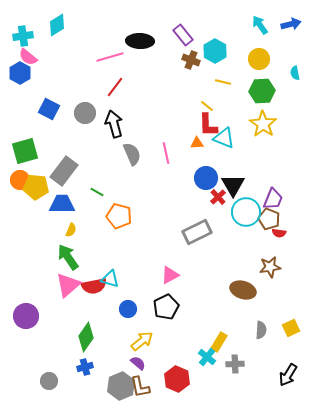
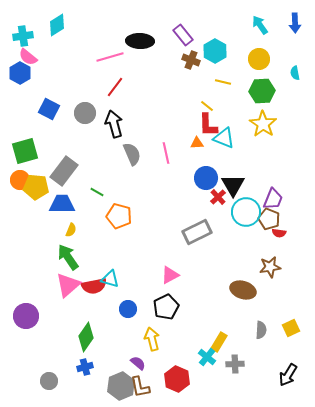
blue arrow at (291, 24): moved 4 px right, 1 px up; rotated 102 degrees clockwise
yellow arrow at (142, 341): moved 10 px right, 2 px up; rotated 65 degrees counterclockwise
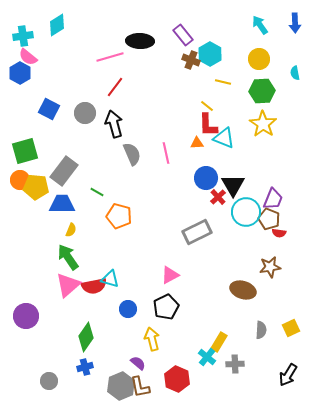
cyan hexagon at (215, 51): moved 5 px left, 3 px down
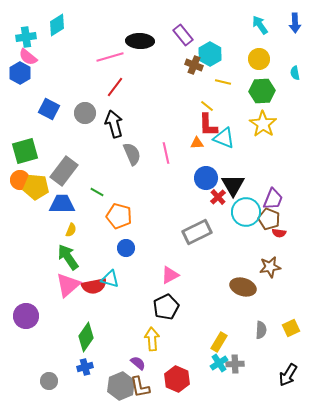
cyan cross at (23, 36): moved 3 px right, 1 px down
brown cross at (191, 60): moved 3 px right, 5 px down
brown ellipse at (243, 290): moved 3 px up
blue circle at (128, 309): moved 2 px left, 61 px up
yellow arrow at (152, 339): rotated 10 degrees clockwise
cyan cross at (207, 357): moved 12 px right, 6 px down; rotated 18 degrees clockwise
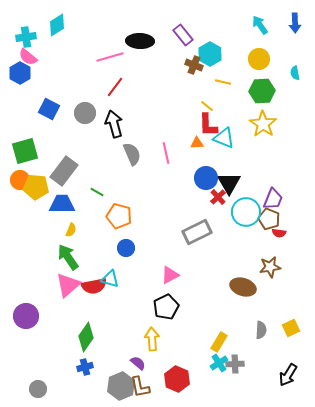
black triangle at (233, 185): moved 4 px left, 2 px up
gray circle at (49, 381): moved 11 px left, 8 px down
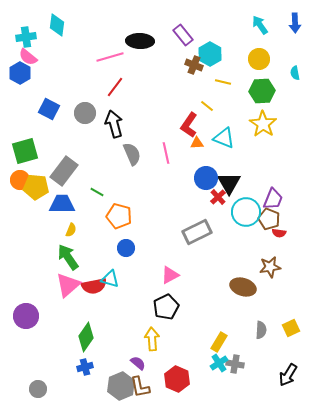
cyan diamond at (57, 25): rotated 50 degrees counterclockwise
red L-shape at (208, 125): moved 19 px left; rotated 35 degrees clockwise
gray cross at (235, 364): rotated 12 degrees clockwise
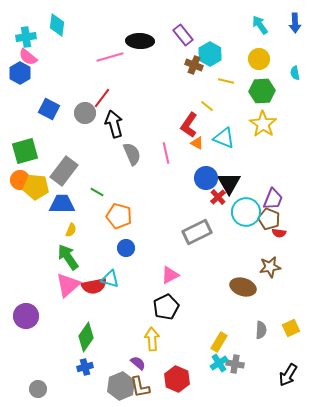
yellow line at (223, 82): moved 3 px right, 1 px up
red line at (115, 87): moved 13 px left, 11 px down
orange triangle at (197, 143): rotated 32 degrees clockwise
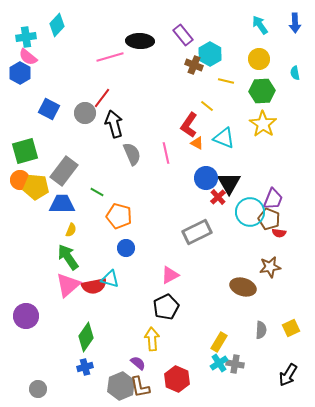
cyan diamond at (57, 25): rotated 35 degrees clockwise
cyan circle at (246, 212): moved 4 px right
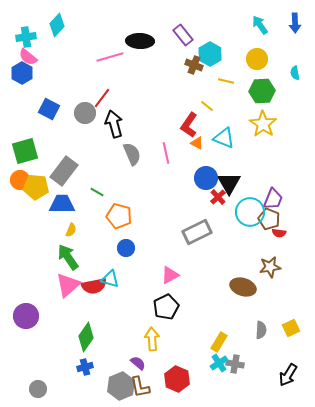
yellow circle at (259, 59): moved 2 px left
blue hexagon at (20, 73): moved 2 px right
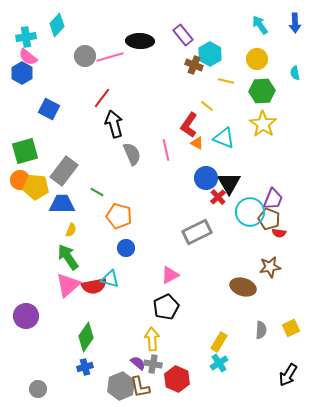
gray circle at (85, 113): moved 57 px up
pink line at (166, 153): moved 3 px up
gray cross at (235, 364): moved 82 px left
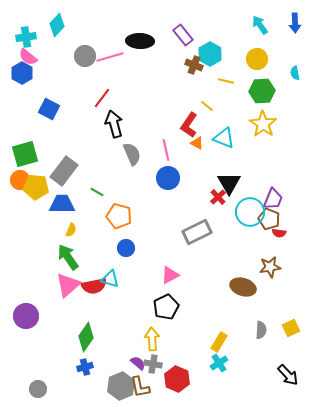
green square at (25, 151): moved 3 px down
blue circle at (206, 178): moved 38 px left
black arrow at (288, 375): rotated 75 degrees counterclockwise
